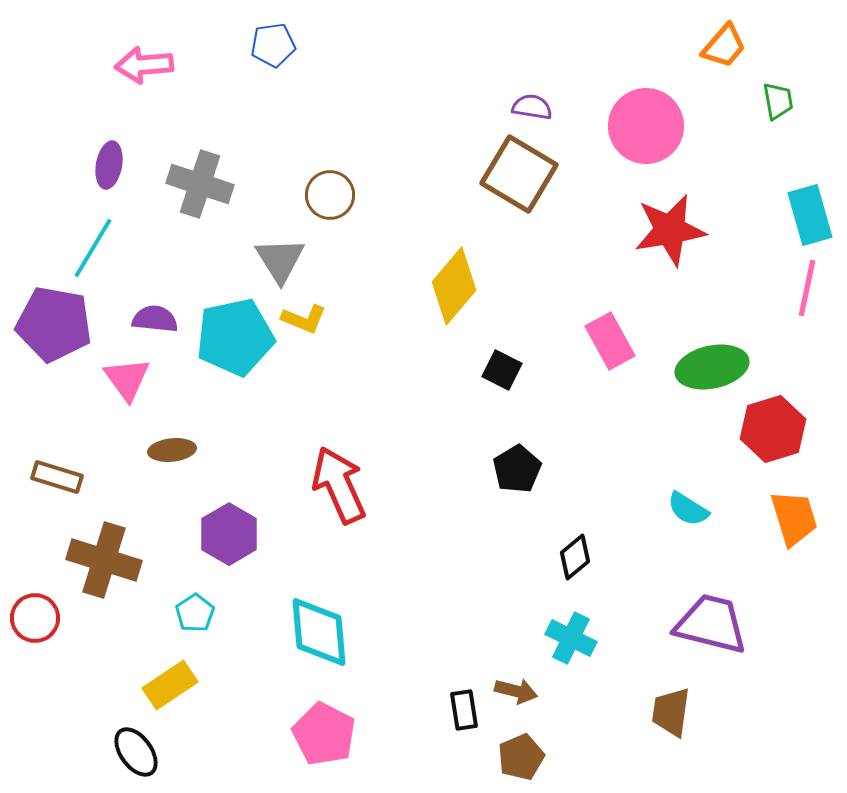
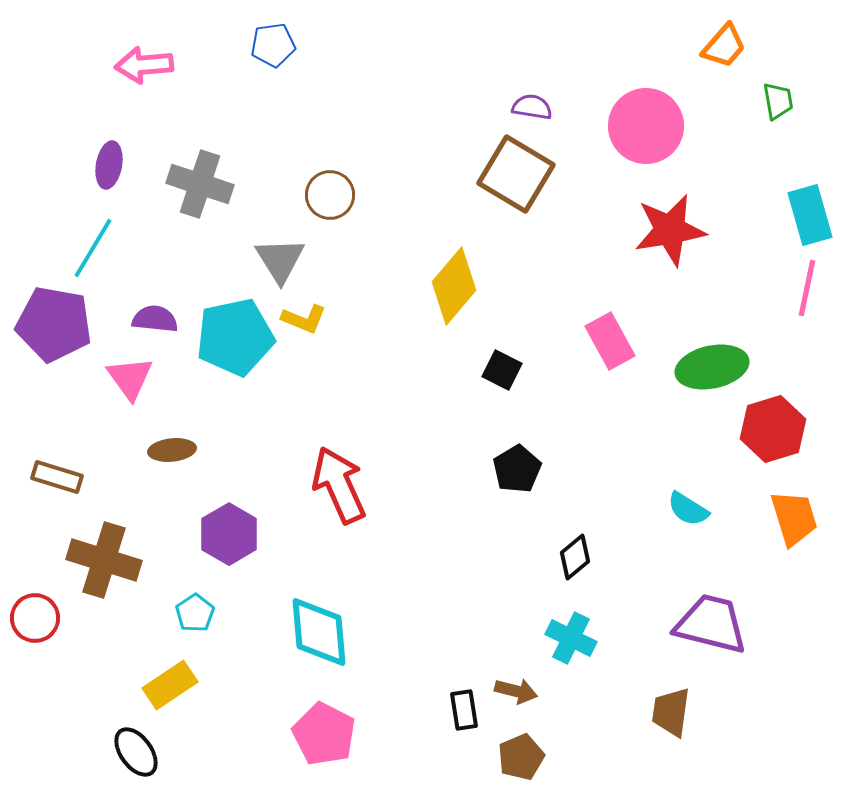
brown square at (519, 174): moved 3 px left
pink triangle at (127, 379): moved 3 px right, 1 px up
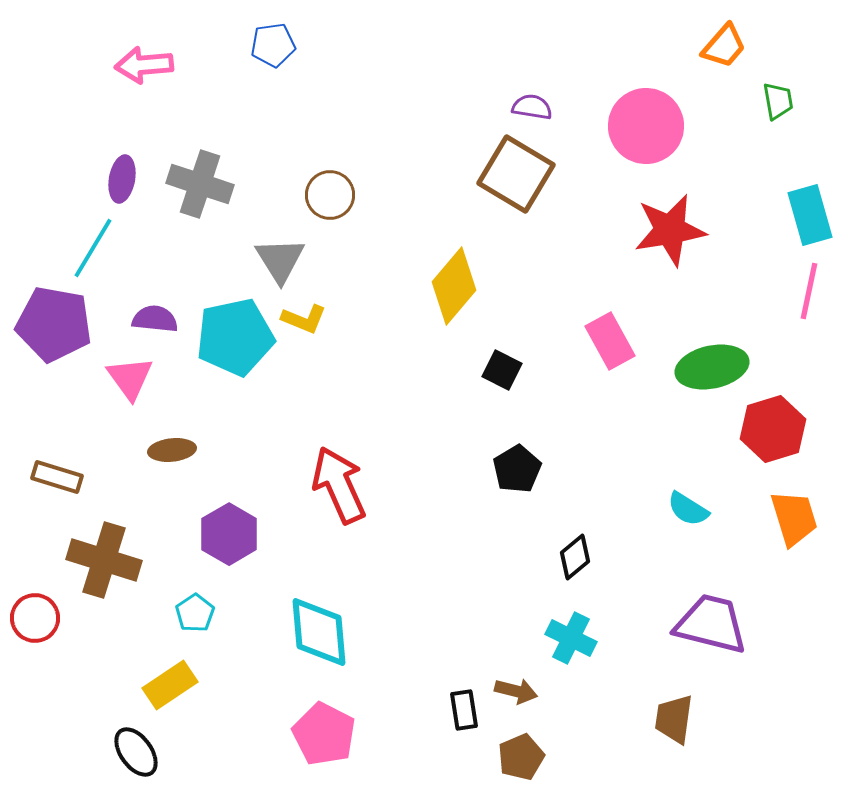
purple ellipse at (109, 165): moved 13 px right, 14 px down
pink line at (807, 288): moved 2 px right, 3 px down
brown trapezoid at (671, 712): moved 3 px right, 7 px down
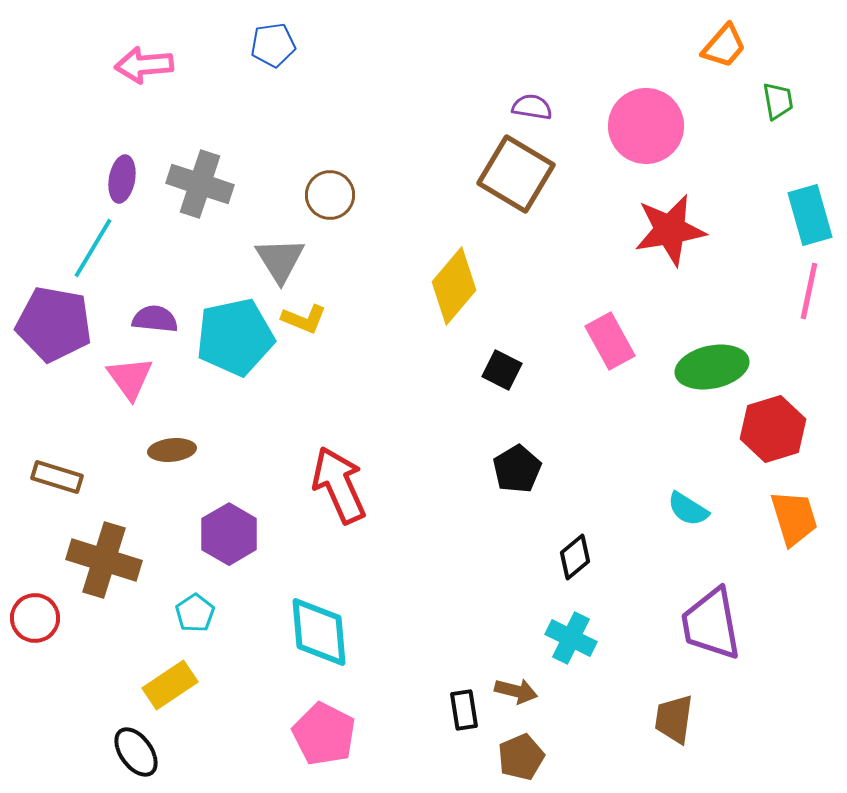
purple trapezoid at (711, 624): rotated 114 degrees counterclockwise
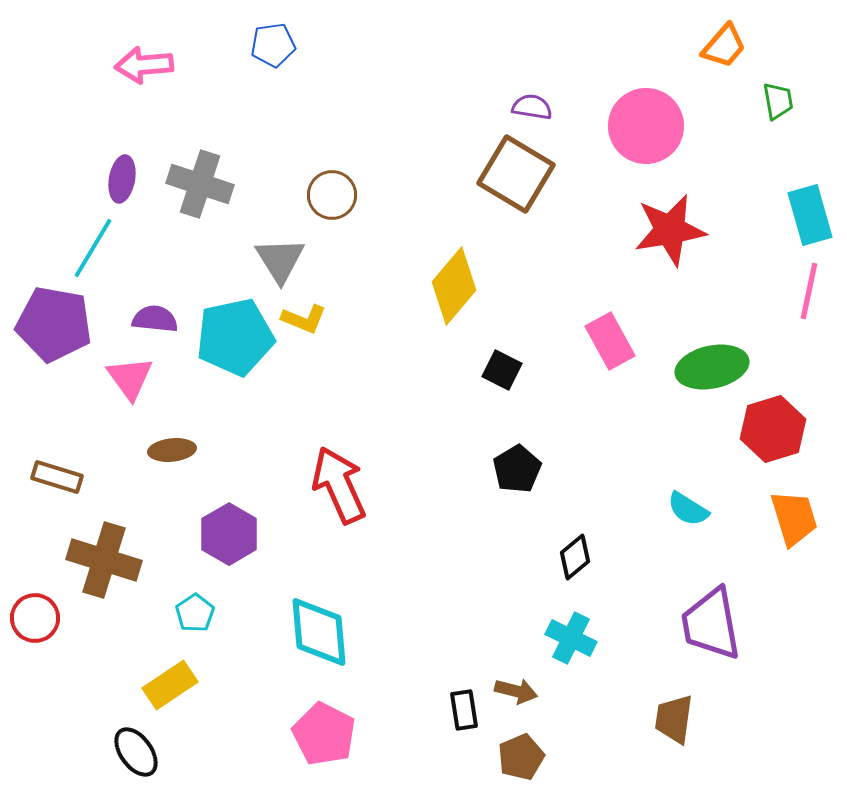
brown circle at (330, 195): moved 2 px right
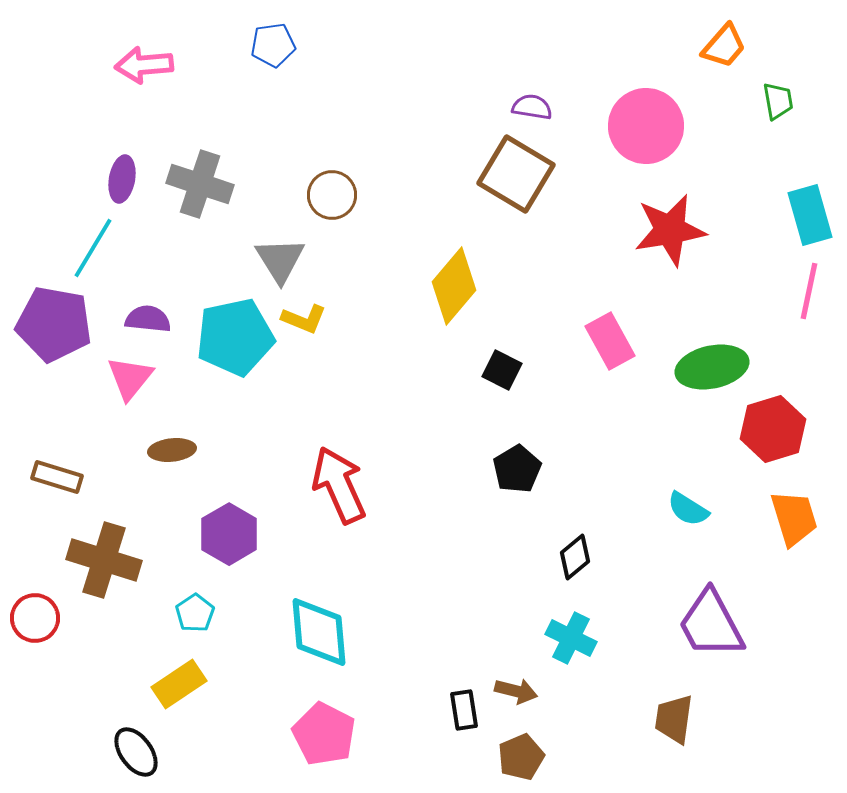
purple semicircle at (155, 319): moved 7 px left
pink triangle at (130, 378): rotated 15 degrees clockwise
purple trapezoid at (711, 624): rotated 18 degrees counterclockwise
yellow rectangle at (170, 685): moved 9 px right, 1 px up
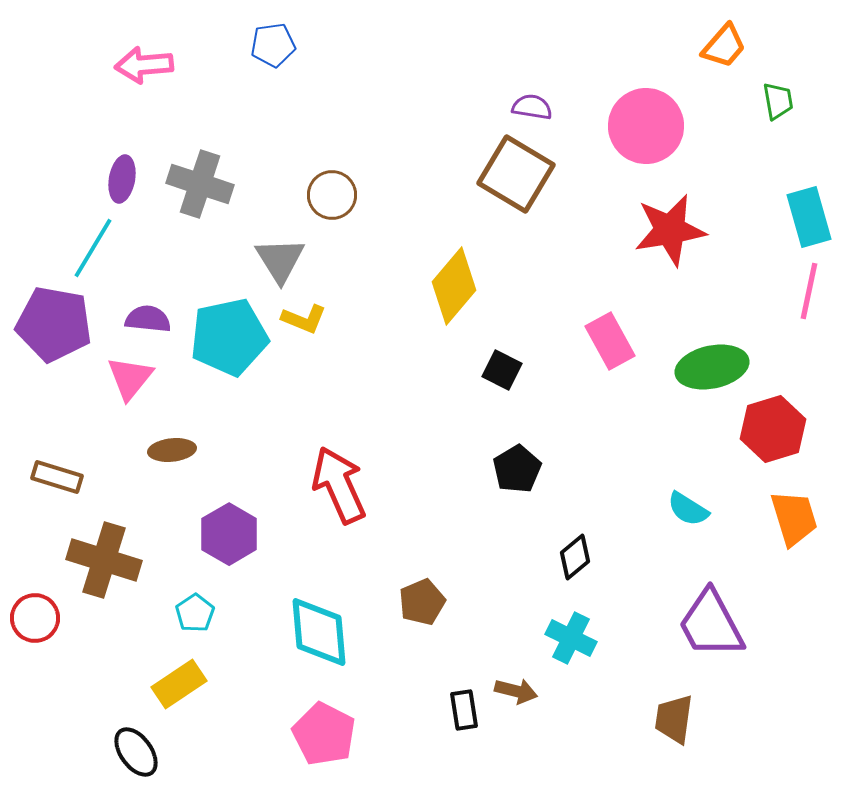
cyan rectangle at (810, 215): moved 1 px left, 2 px down
cyan pentagon at (235, 337): moved 6 px left
brown pentagon at (521, 757): moved 99 px left, 155 px up
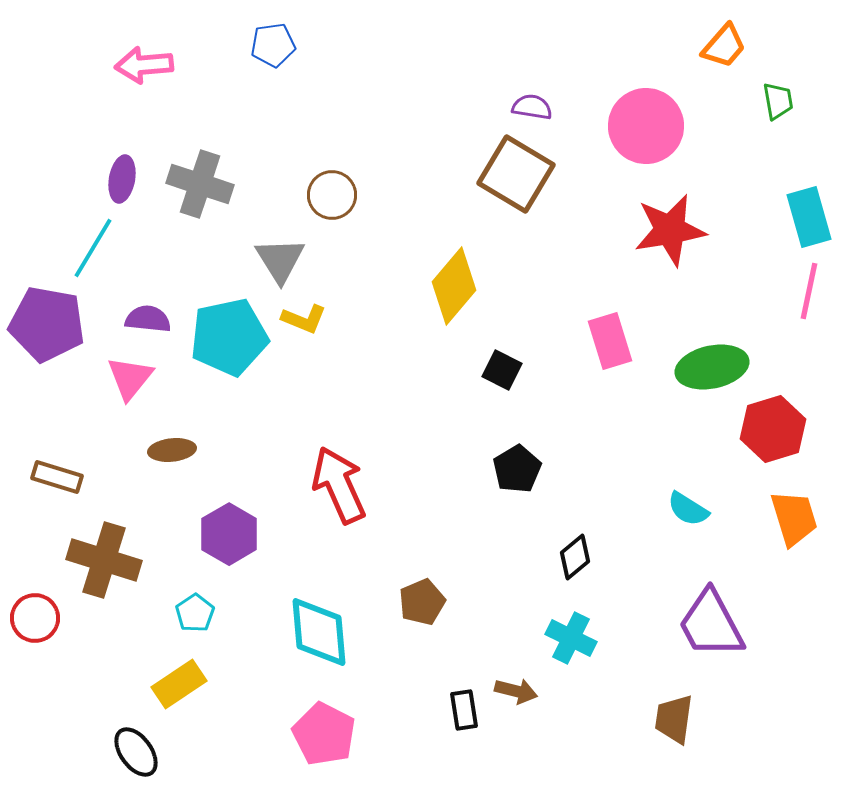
purple pentagon at (54, 324): moved 7 px left
pink rectangle at (610, 341): rotated 12 degrees clockwise
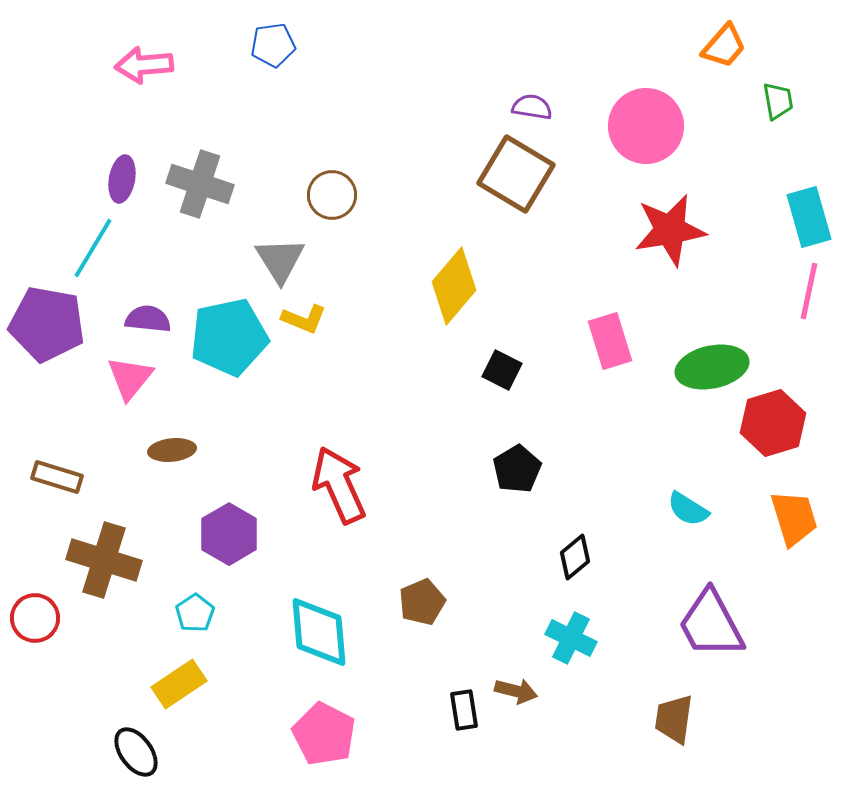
red hexagon at (773, 429): moved 6 px up
